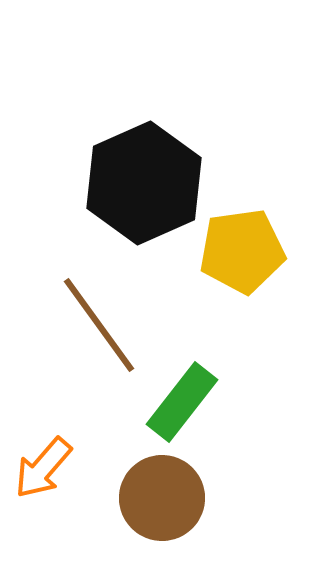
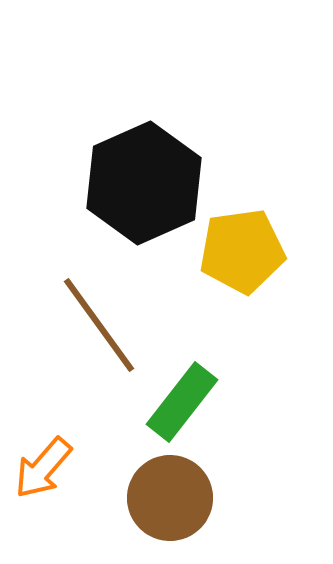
brown circle: moved 8 px right
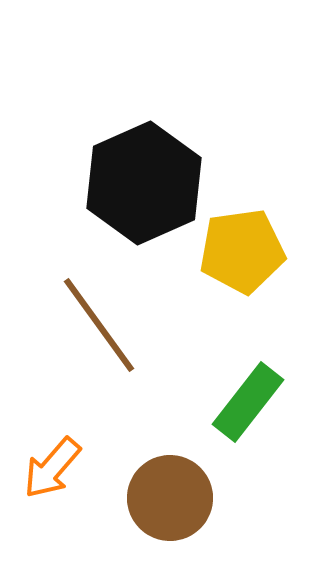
green rectangle: moved 66 px right
orange arrow: moved 9 px right
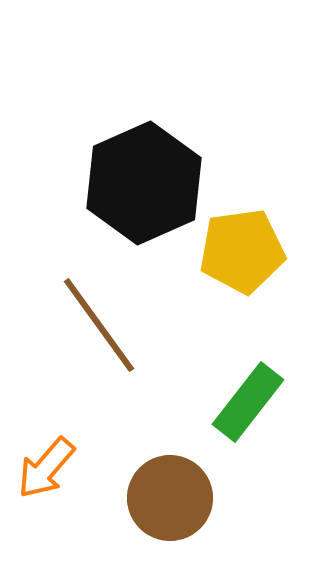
orange arrow: moved 6 px left
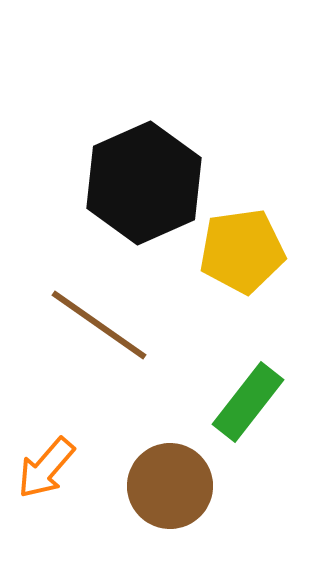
brown line: rotated 19 degrees counterclockwise
brown circle: moved 12 px up
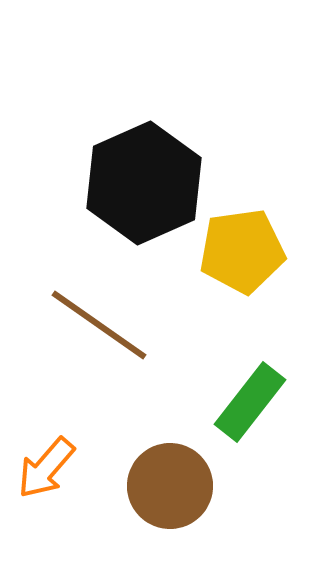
green rectangle: moved 2 px right
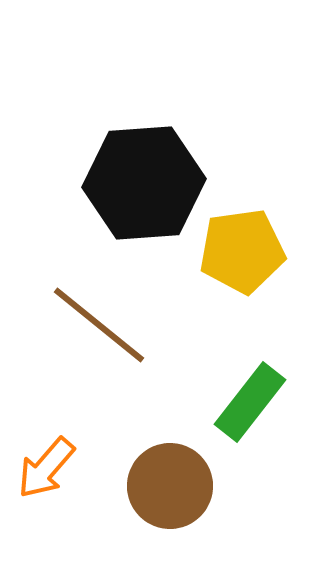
black hexagon: rotated 20 degrees clockwise
brown line: rotated 4 degrees clockwise
